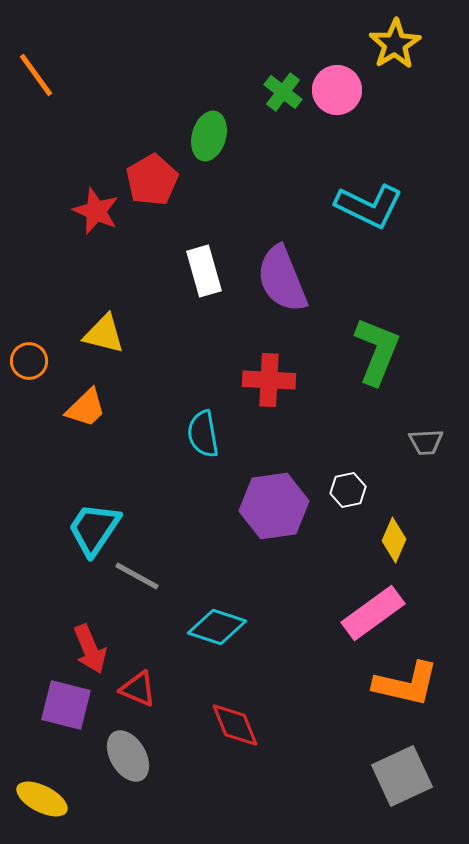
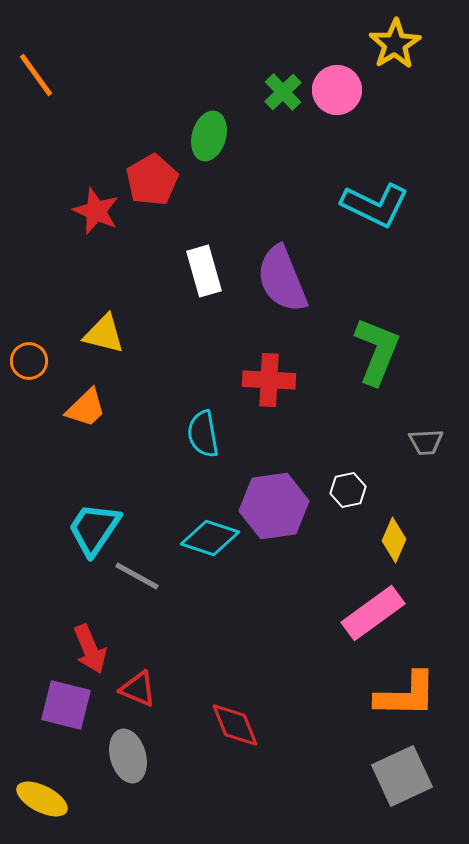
green cross: rotated 9 degrees clockwise
cyan L-shape: moved 6 px right, 1 px up
cyan diamond: moved 7 px left, 89 px up
orange L-shape: moved 11 px down; rotated 12 degrees counterclockwise
gray ellipse: rotated 15 degrees clockwise
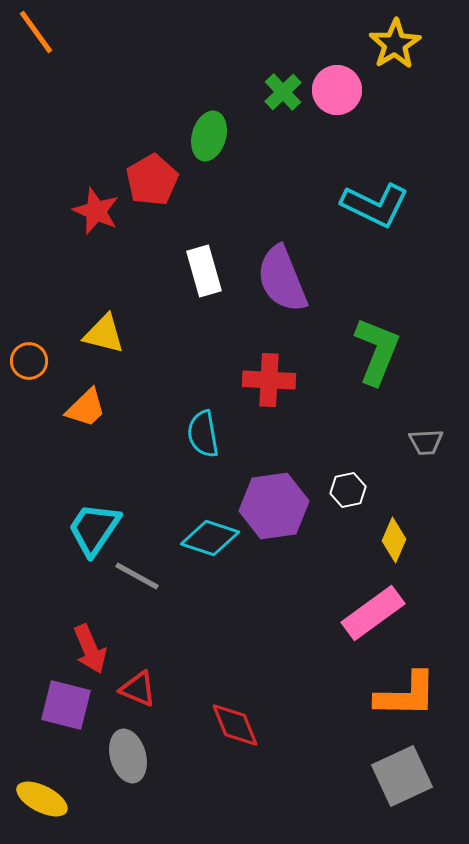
orange line: moved 43 px up
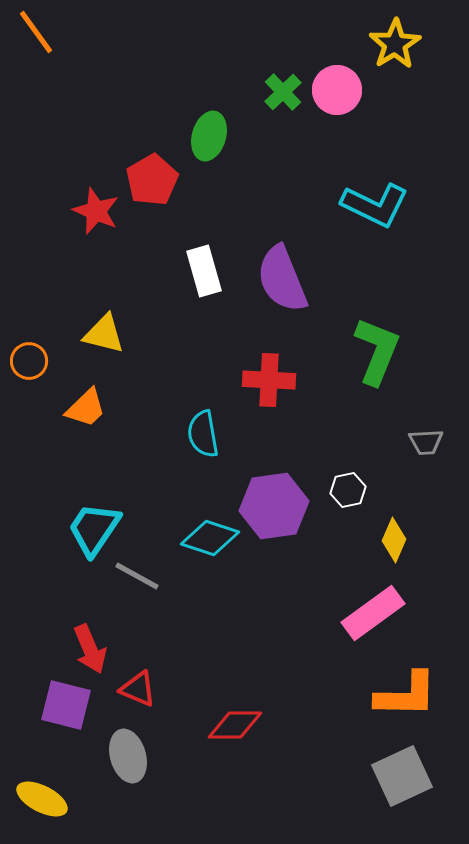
red diamond: rotated 68 degrees counterclockwise
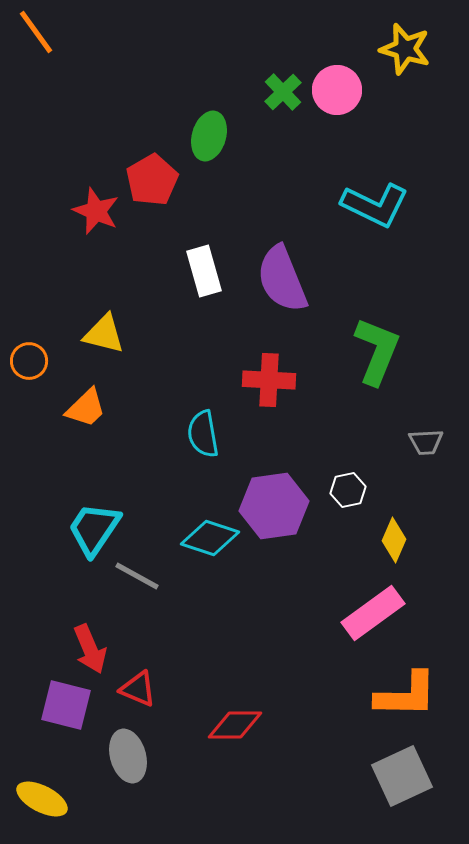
yellow star: moved 10 px right, 5 px down; rotated 24 degrees counterclockwise
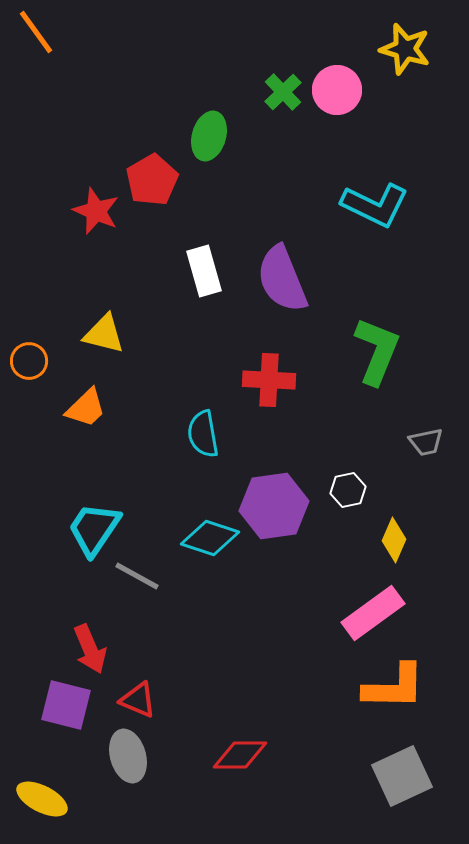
gray trapezoid: rotated 9 degrees counterclockwise
red triangle: moved 11 px down
orange L-shape: moved 12 px left, 8 px up
red diamond: moved 5 px right, 30 px down
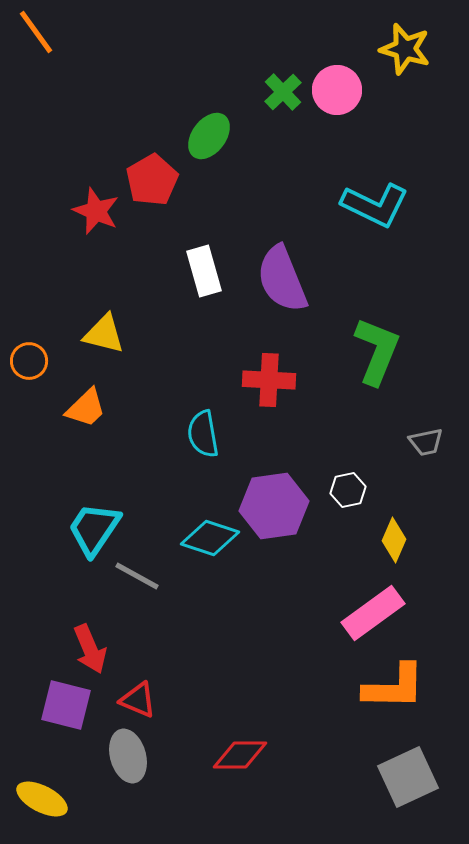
green ellipse: rotated 21 degrees clockwise
gray square: moved 6 px right, 1 px down
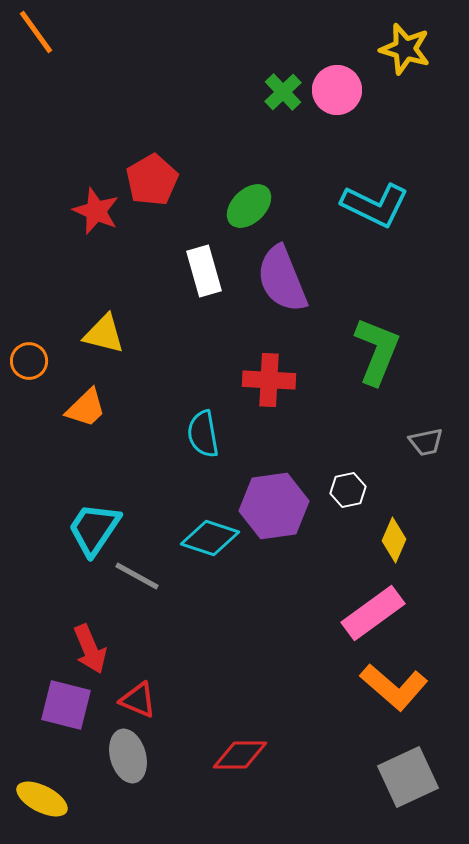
green ellipse: moved 40 px right, 70 px down; rotated 9 degrees clockwise
orange L-shape: rotated 40 degrees clockwise
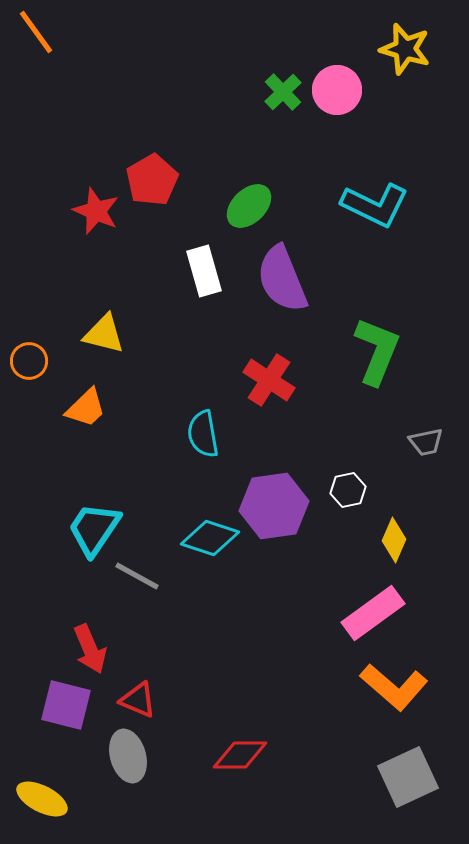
red cross: rotated 30 degrees clockwise
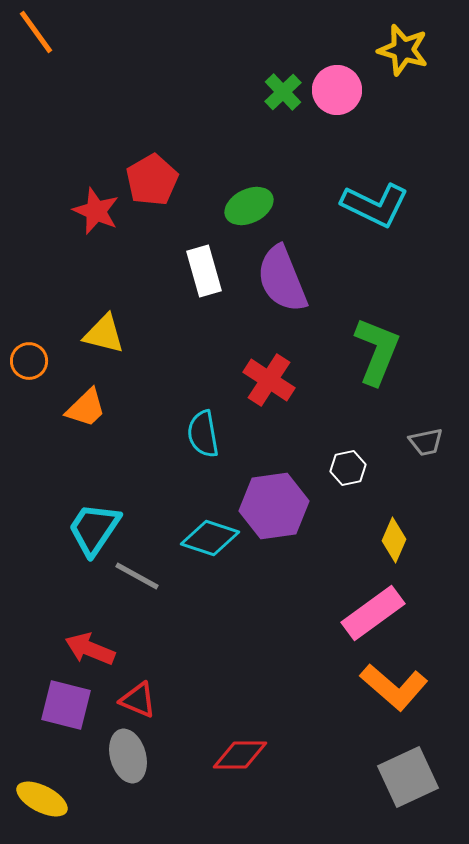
yellow star: moved 2 px left, 1 px down
green ellipse: rotated 18 degrees clockwise
white hexagon: moved 22 px up
red arrow: rotated 135 degrees clockwise
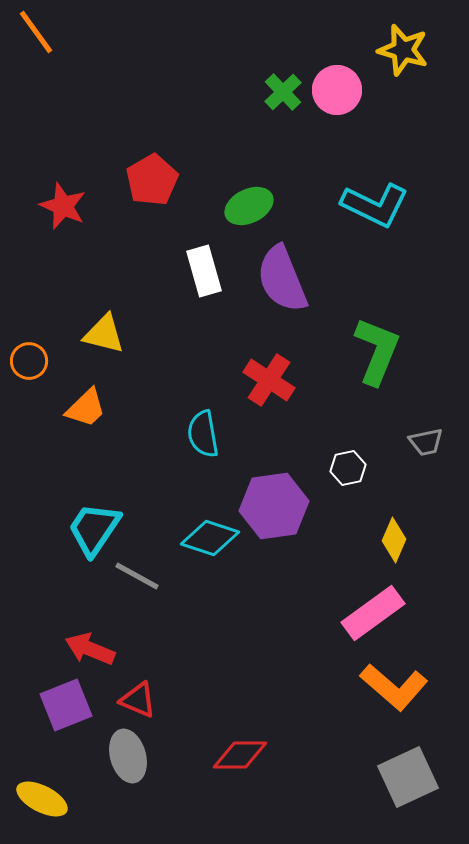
red star: moved 33 px left, 5 px up
purple square: rotated 36 degrees counterclockwise
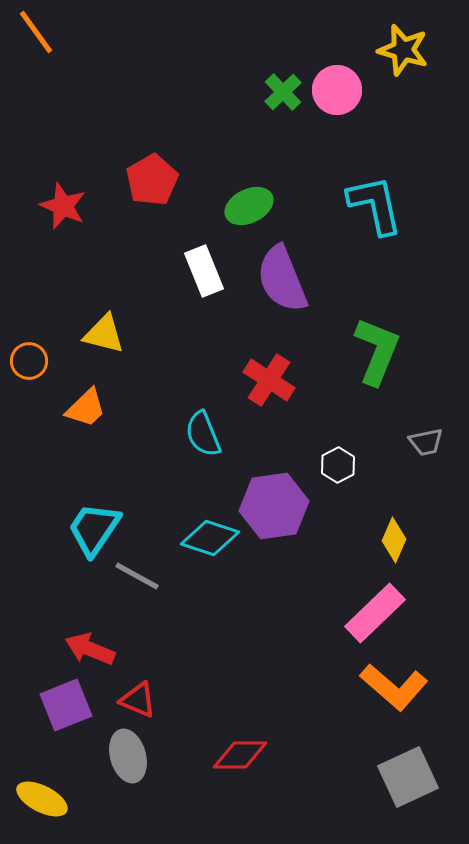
cyan L-shape: rotated 128 degrees counterclockwise
white rectangle: rotated 6 degrees counterclockwise
cyan semicircle: rotated 12 degrees counterclockwise
white hexagon: moved 10 px left, 3 px up; rotated 16 degrees counterclockwise
pink rectangle: moved 2 px right; rotated 8 degrees counterclockwise
